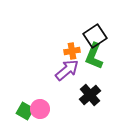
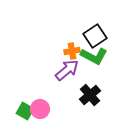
green L-shape: rotated 84 degrees counterclockwise
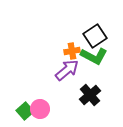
green square: rotated 18 degrees clockwise
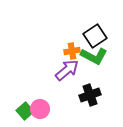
black cross: rotated 20 degrees clockwise
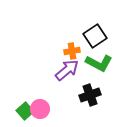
green L-shape: moved 5 px right, 7 px down
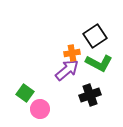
orange cross: moved 2 px down
green square: moved 18 px up; rotated 12 degrees counterclockwise
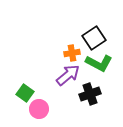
black square: moved 1 px left, 2 px down
purple arrow: moved 1 px right, 5 px down
black cross: moved 1 px up
pink circle: moved 1 px left
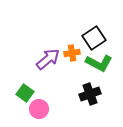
purple arrow: moved 20 px left, 16 px up
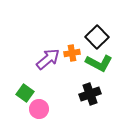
black square: moved 3 px right, 1 px up; rotated 10 degrees counterclockwise
